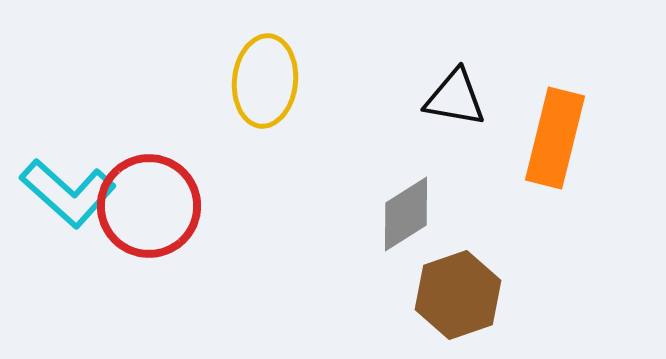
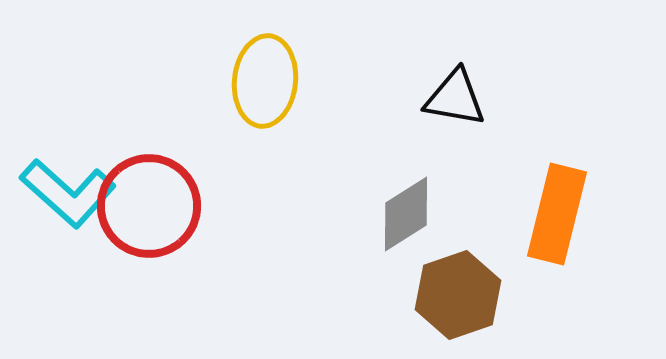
orange rectangle: moved 2 px right, 76 px down
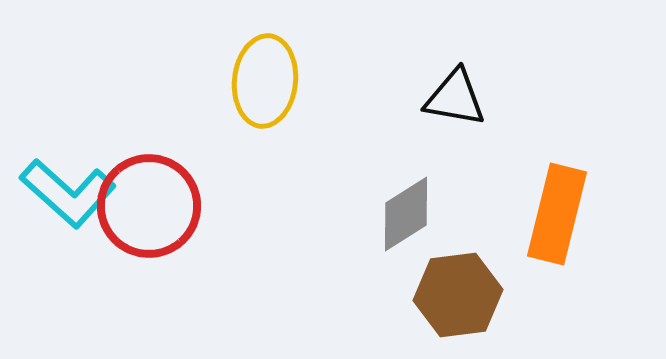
brown hexagon: rotated 12 degrees clockwise
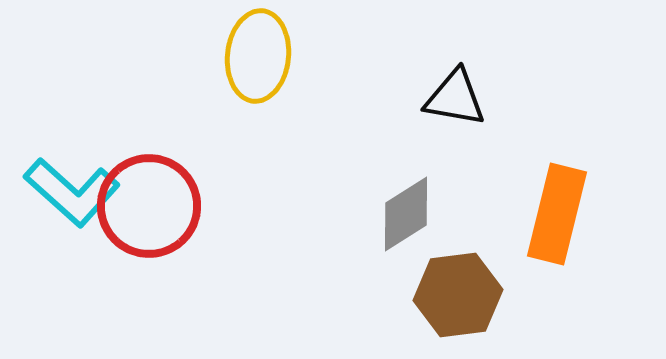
yellow ellipse: moved 7 px left, 25 px up
cyan L-shape: moved 4 px right, 1 px up
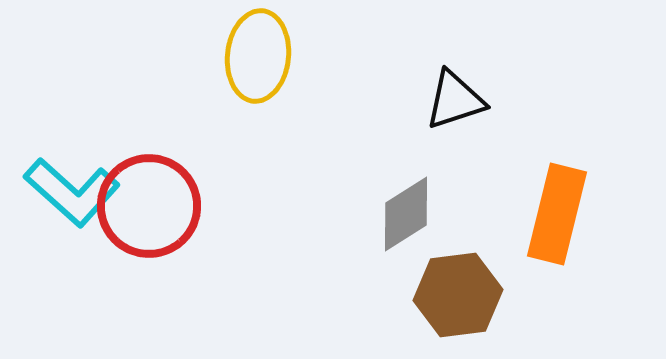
black triangle: moved 2 px down; rotated 28 degrees counterclockwise
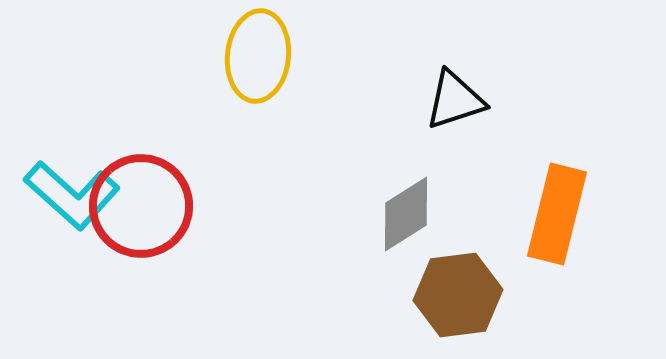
cyan L-shape: moved 3 px down
red circle: moved 8 px left
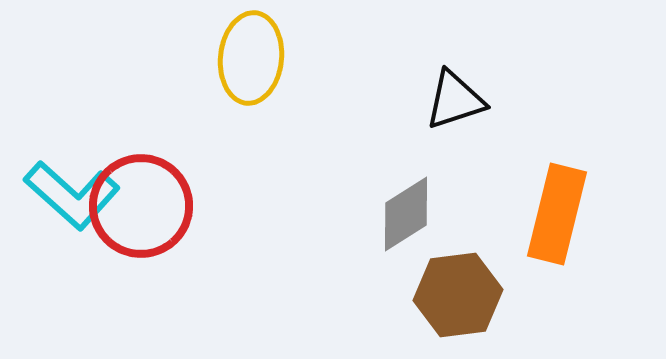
yellow ellipse: moved 7 px left, 2 px down
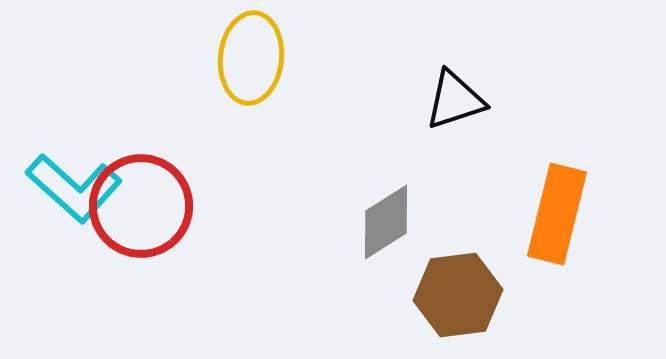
cyan L-shape: moved 2 px right, 7 px up
gray diamond: moved 20 px left, 8 px down
